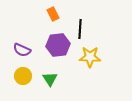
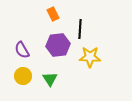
purple semicircle: rotated 36 degrees clockwise
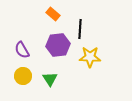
orange rectangle: rotated 24 degrees counterclockwise
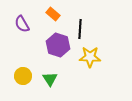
purple hexagon: rotated 25 degrees clockwise
purple semicircle: moved 26 px up
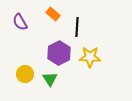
purple semicircle: moved 2 px left, 2 px up
black line: moved 3 px left, 2 px up
purple hexagon: moved 1 px right, 8 px down; rotated 15 degrees clockwise
yellow circle: moved 2 px right, 2 px up
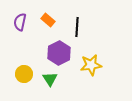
orange rectangle: moved 5 px left, 6 px down
purple semicircle: rotated 42 degrees clockwise
yellow star: moved 1 px right, 8 px down; rotated 10 degrees counterclockwise
yellow circle: moved 1 px left
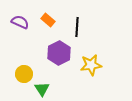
purple semicircle: rotated 102 degrees clockwise
green triangle: moved 8 px left, 10 px down
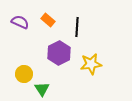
yellow star: moved 1 px up
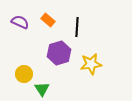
purple hexagon: rotated 10 degrees clockwise
